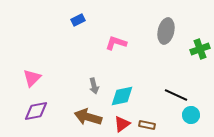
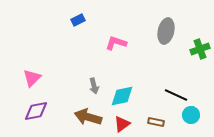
brown rectangle: moved 9 px right, 3 px up
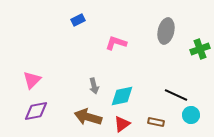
pink triangle: moved 2 px down
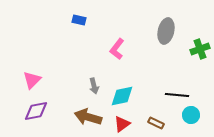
blue rectangle: moved 1 px right; rotated 40 degrees clockwise
pink L-shape: moved 1 px right, 6 px down; rotated 70 degrees counterclockwise
black line: moved 1 px right; rotated 20 degrees counterclockwise
brown rectangle: moved 1 px down; rotated 14 degrees clockwise
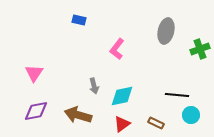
pink triangle: moved 2 px right, 7 px up; rotated 12 degrees counterclockwise
brown arrow: moved 10 px left, 2 px up
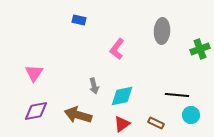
gray ellipse: moved 4 px left; rotated 10 degrees counterclockwise
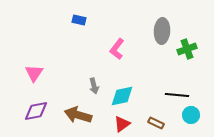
green cross: moved 13 px left
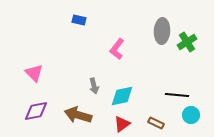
green cross: moved 7 px up; rotated 12 degrees counterclockwise
pink triangle: rotated 18 degrees counterclockwise
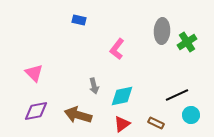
black line: rotated 30 degrees counterclockwise
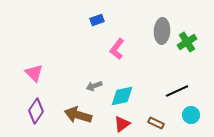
blue rectangle: moved 18 px right; rotated 32 degrees counterclockwise
gray arrow: rotated 84 degrees clockwise
black line: moved 4 px up
purple diamond: rotated 45 degrees counterclockwise
